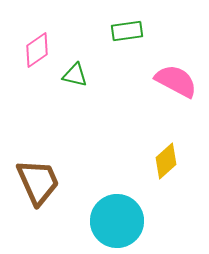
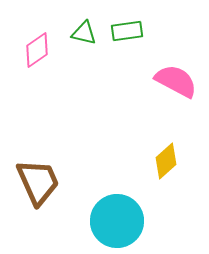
green triangle: moved 9 px right, 42 px up
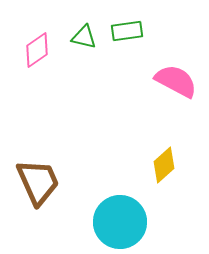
green triangle: moved 4 px down
yellow diamond: moved 2 px left, 4 px down
cyan circle: moved 3 px right, 1 px down
